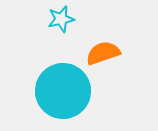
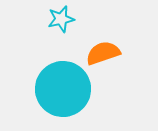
cyan circle: moved 2 px up
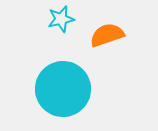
orange semicircle: moved 4 px right, 18 px up
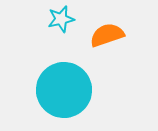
cyan circle: moved 1 px right, 1 px down
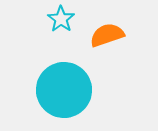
cyan star: rotated 24 degrees counterclockwise
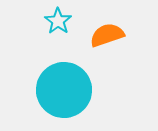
cyan star: moved 3 px left, 2 px down
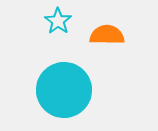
orange semicircle: rotated 20 degrees clockwise
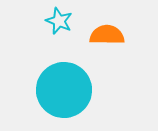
cyan star: moved 1 px right; rotated 12 degrees counterclockwise
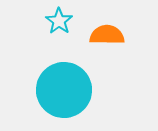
cyan star: rotated 12 degrees clockwise
